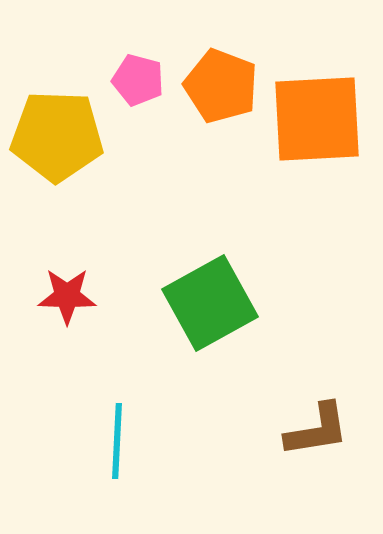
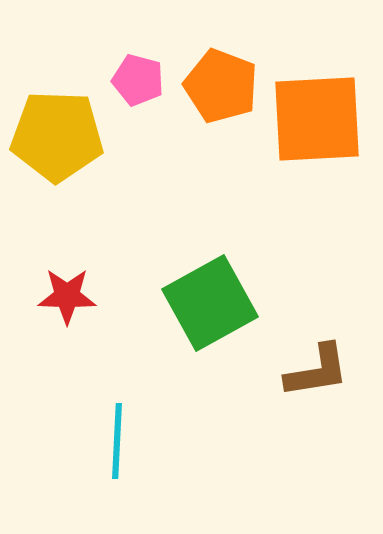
brown L-shape: moved 59 px up
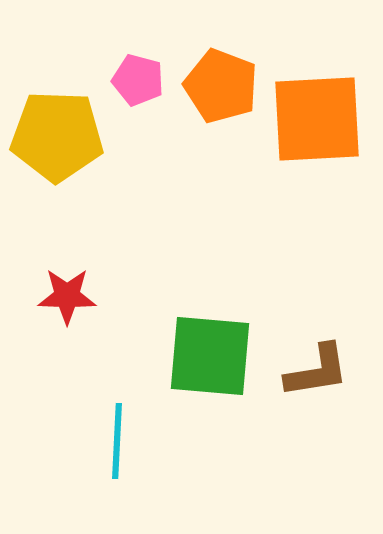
green square: moved 53 px down; rotated 34 degrees clockwise
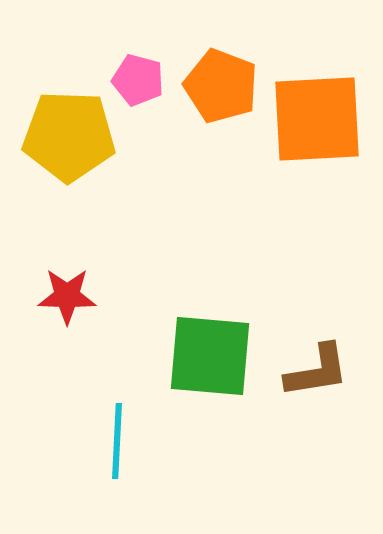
yellow pentagon: moved 12 px right
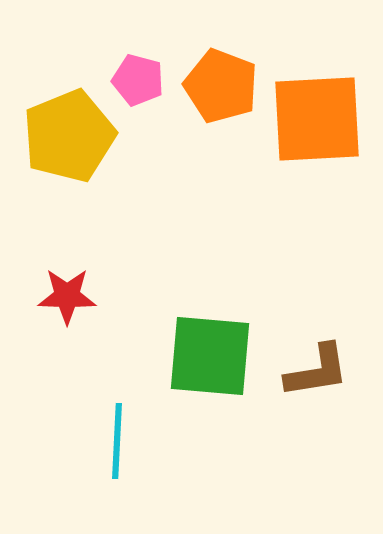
yellow pentagon: rotated 24 degrees counterclockwise
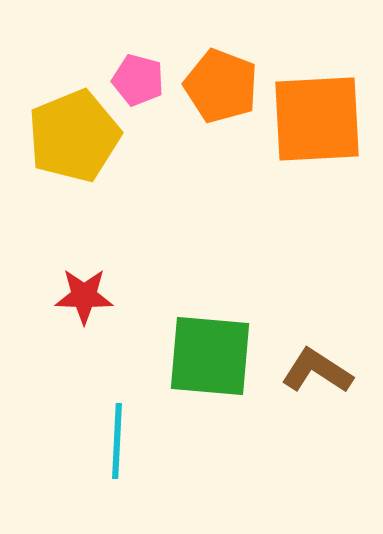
yellow pentagon: moved 5 px right
red star: moved 17 px right
brown L-shape: rotated 138 degrees counterclockwise
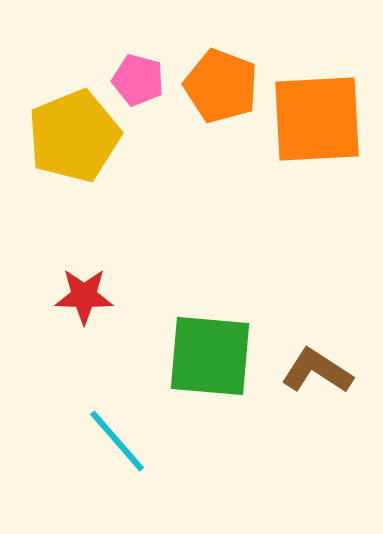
cyan line: rotated 44 degrees counterclockwise
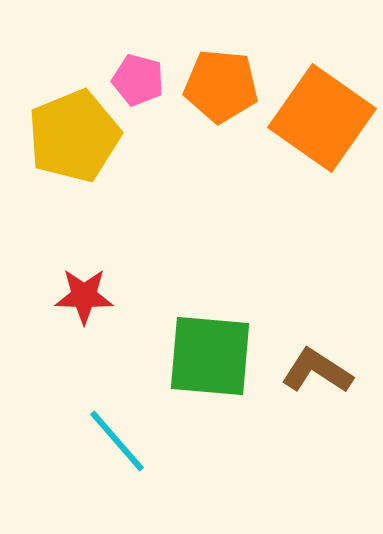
orange pentagon: rotated 16 degrees counterclockwise
orange square: moved 5 px right, 1 px up; rotated 38 degrees clockwise
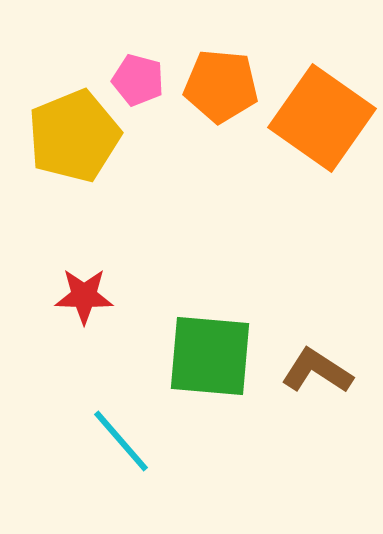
cyan line: moved 4 px right
